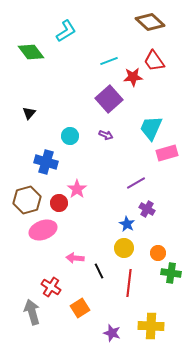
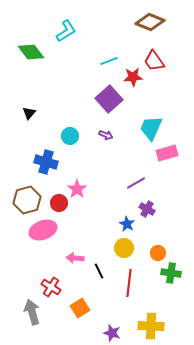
brown diamond: rotated 20 degrees counterclockwise
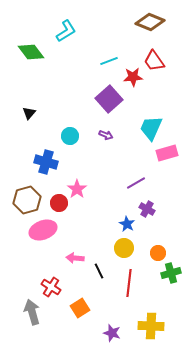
green cross: rotated 24 degrees counterclockwise
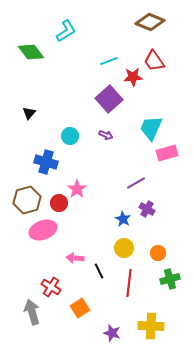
blue star: moved 4 px left, 5 px up
green cross: moved 1 px left, 6 px down
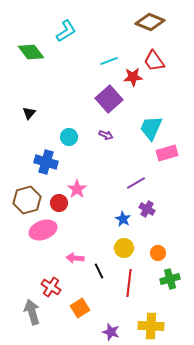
cyan circle: moved 1 px left, 1 px down
purple star: moved 1 px left, 1 px up
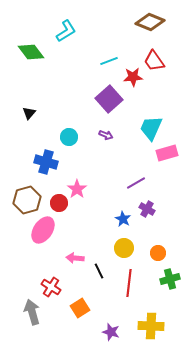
pink ellipse: rotated 36 degrees counterclockwise
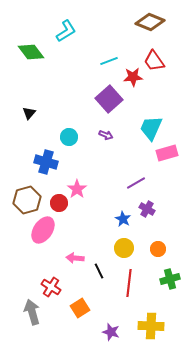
orange circle: moved 4 px up
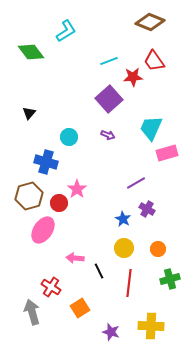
purple arrow: moved 2 px right
brown hexagon: moved 2 px right, 4 px up
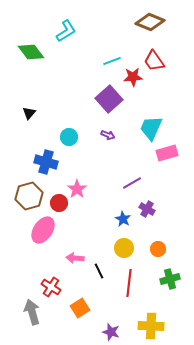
cyan line: moved 3 px right
purple line: moved 4 px left
